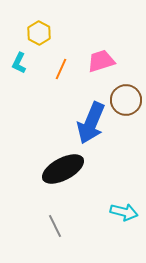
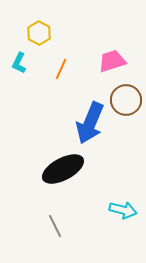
pink trapezoid: moved 11 px right
blue arrow: moved 1 px left
cyan arrow: moved 1 px left, 2 px up
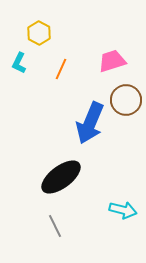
black ellipse: moved 2 px left, 8 px down; rotated 9 degrees counterclockwise
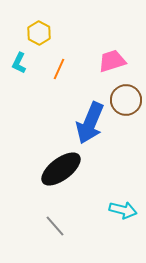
orange line: moved 2 px left
black ellipse: moved 8 px up
gray line: rotated 15 degrees counterclockwise
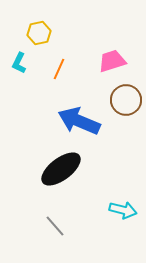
yellow hexagon: rotated 20 degrees clockwise
blue arrow: moved 11 px left, 2 px up; rotated 90 degrees clockwise
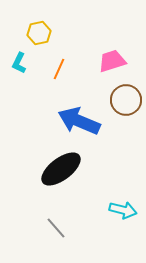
gray line: moved 1 px right, 2 px down
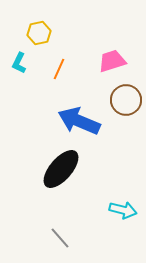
black ellipse: rotated 12 degrees counterclockwise
gray line: moved 4 px right, 10 px down
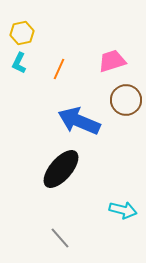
yellow hexagon: moved 17 px left
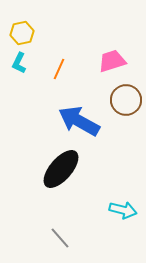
blue arrow: rotated 6 degrees clockwise
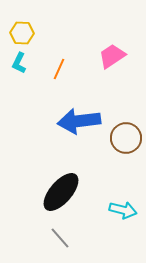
yellow hexagon: rotated 15 degrees clockwise
pink trapezoid: moved 5 px up; rotated 16 degrees counterclockwise
brown circle: moved 38 px down
blue arrow: rotated 36 degrees counterclockwise
black ellipse: moved 23 px down
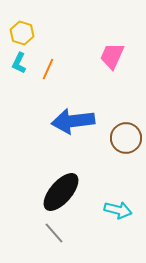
yellow hexagon: rotated 15 degrees clockwise
pink trapezoid: rotated 32 degrees counterclockwise
orange line: moved 11 px left
blue arrow: moved 6 px left
cyan arrow: moved 5 px left
gray line: moved 6 px left, 5 px up
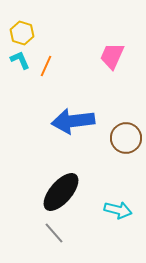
cyan L-shape: moved 1 px right, 3 px up; rotated 130 degrees clockwise
orange line: moved 2 px left, 3 px up
